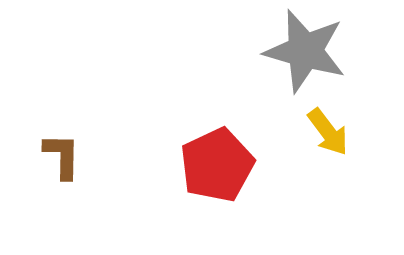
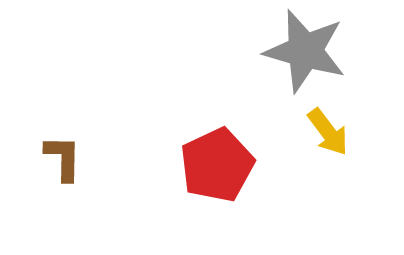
brown L-shape: moved 1 px right, 2 px down
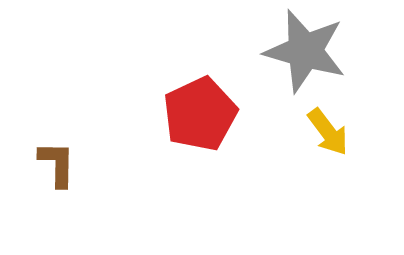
brown L-shape: moved 6 px left, 6 px down
red pentagon: moved 17 px left, 51 px up
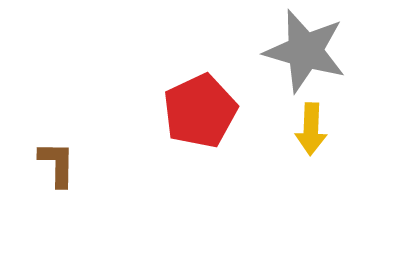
red pentagon: moved 3 px up
yellow arrow: moved 17 px left, 3 px up; rotated 39 degrees clockwise
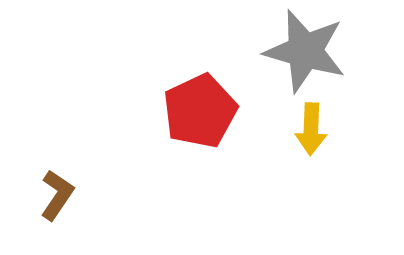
brown L-shape: moved 31 px down; rotated 33 degrees clockwise
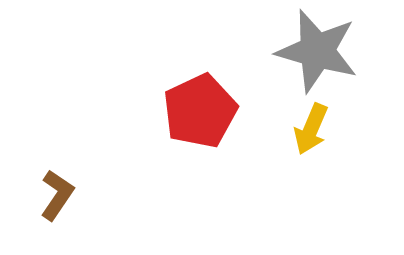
gray star: moved 12 px right
yellow arrow: rotated 21 degrees clockwise
